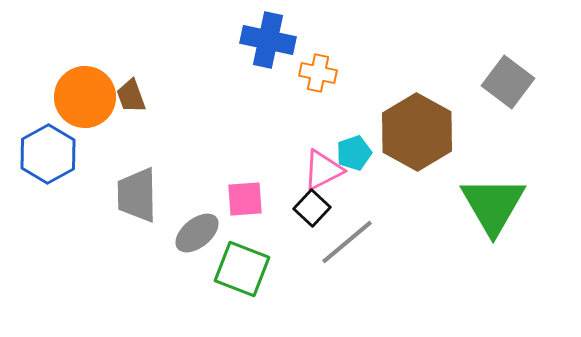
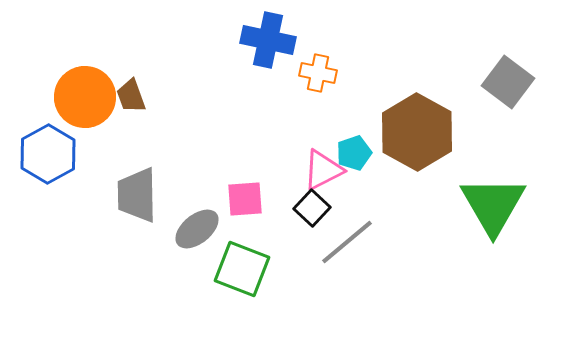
gray ellipse: moved 4 px up
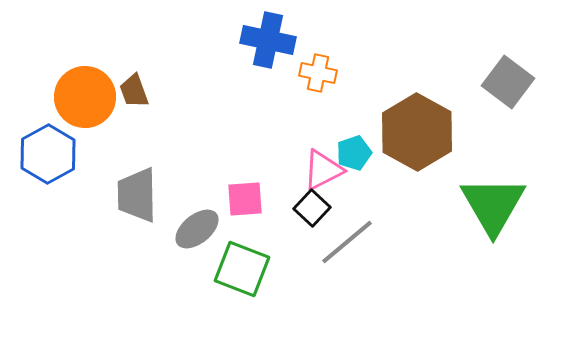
brown trapezoid: moved 3 px right, 5 px up
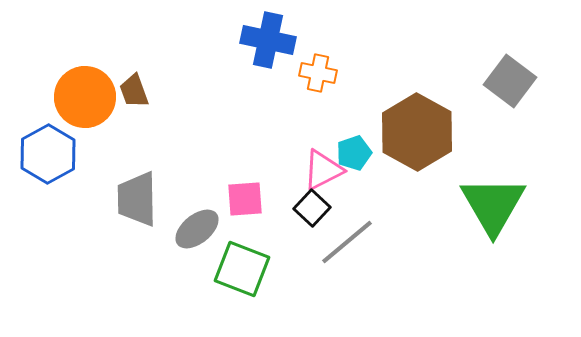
gray square: moved 2 px right, 1 px up
gray trapezoid: moved 4 px down
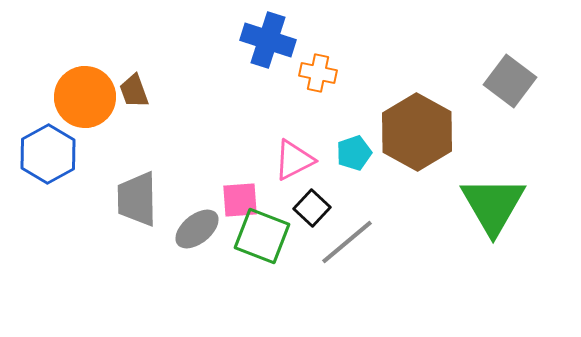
blue cross: rotated 6 degrees clockwise
pink triangle: moved 29 px left, 10 px up
pink square: moved 5 px left, 1 px down
green square: moved 20 px right, 33 px up
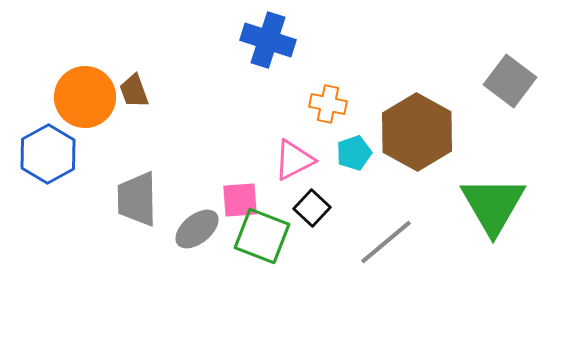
orange cross: moved 10 px right, 31 px down
gray line: moved 39 px right
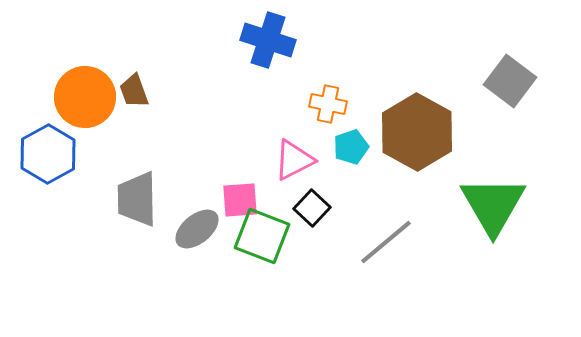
cyan pentagon: moved 3 px left, 6 px up
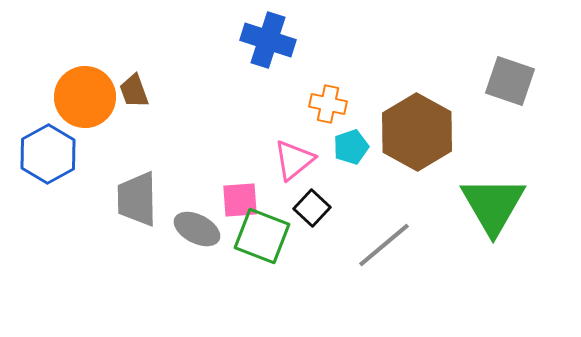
gray square: rotated 18 degrees counterclockwise
pink triangle: rotated 12 degrees counterclockwise
gray ellipse: rotated 66 degrees clockwise
gray line: moved 2 px left, 3 px down
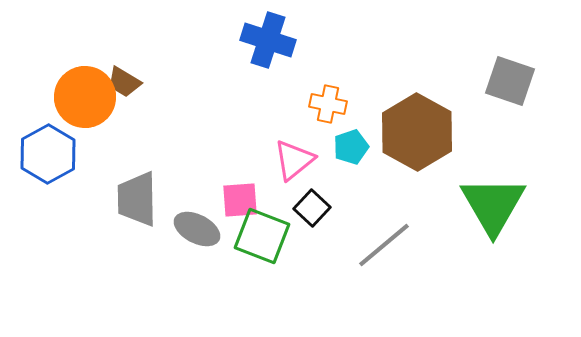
brown trapezoid: moved 10 px left, 9 px up; rotated 39 degrees counterclockwise
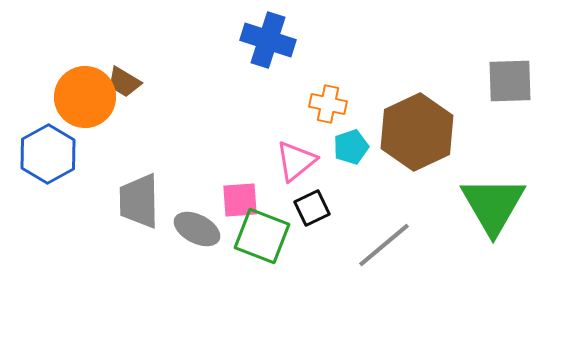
gray square: rotated 21 degrees counterclockwise
brown hexagon: rotated 6 degrees clockwise
pink triangle: moved 2 px right, 1 px down
gray trapezoid: moved 2 px right, 2 px down
black square: rotated 21 degrees clockwise
